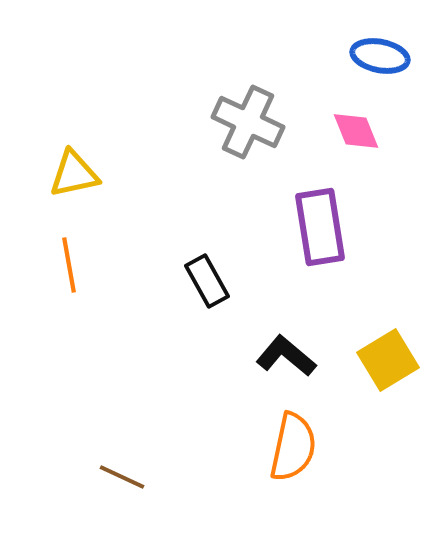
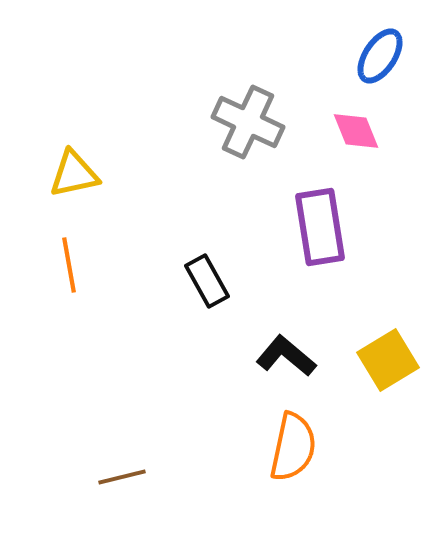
blue ellipse: rotated 68 degrees counterclockwise
brown line: rotated 39 degrees counterclockwise
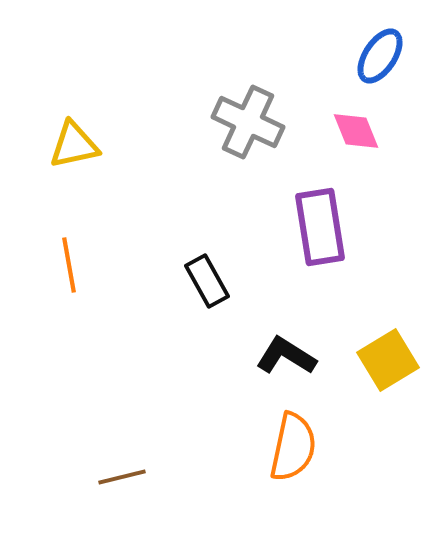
yellow triangle: moved 29 px up
black L-shape: rotated 8 degrees counterclockwise
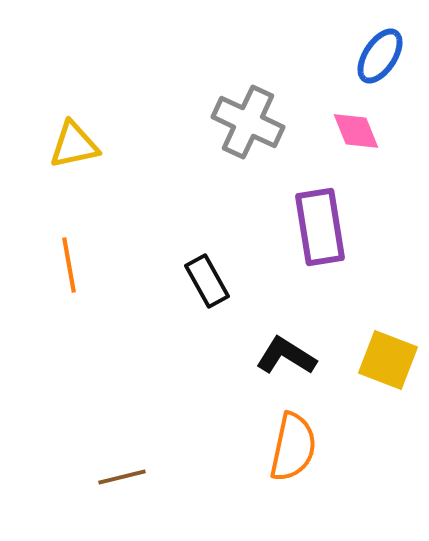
yellow square: rotated 38 degrees counterclockwise
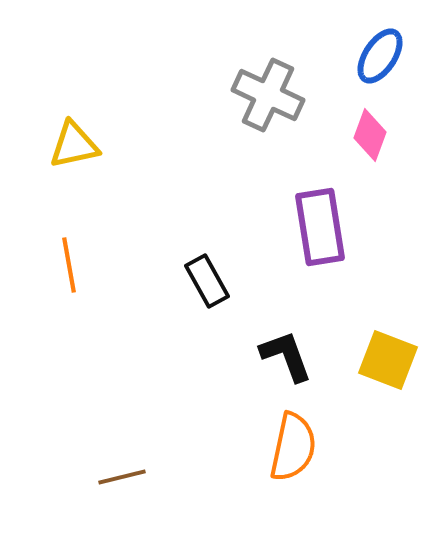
gray cross: moved 20 px right, 27 px up
pink diamond: moved 14 px right, 4 px down; rotated 42 degrees clockwise
black L-shape: rotated 38 degrees clockwise
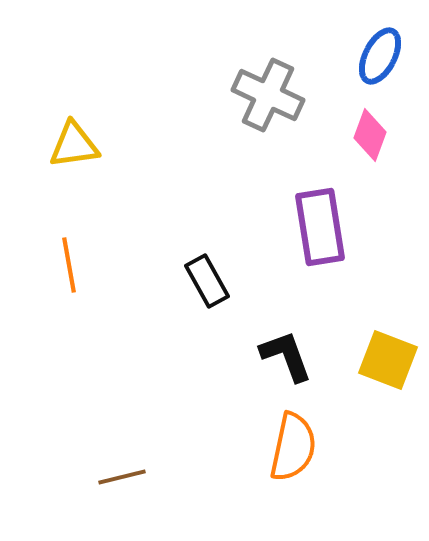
blue ellipse: rotated 6 degrees counterclockwise
yellow triangle: rotated 4 degrees clockwise
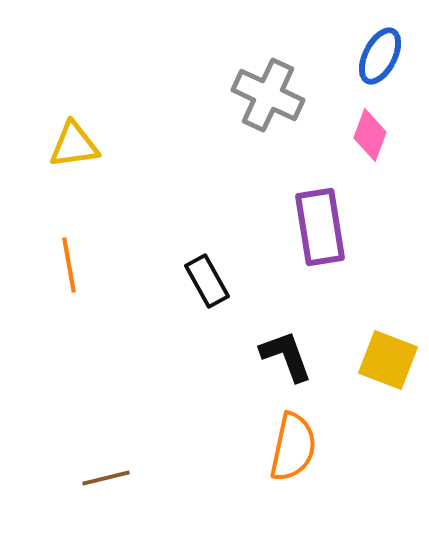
brown line: moved 16 px left, 1 px down
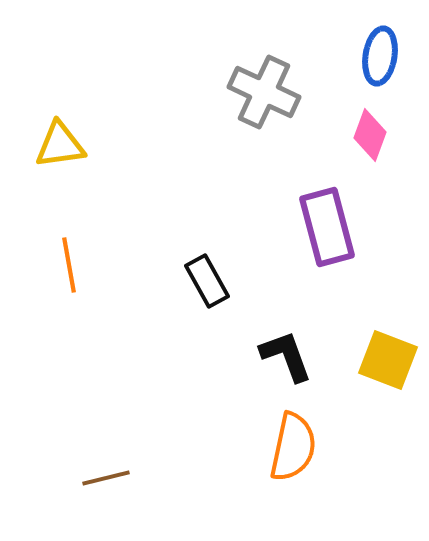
blue ellipse: rotated 18 degrees counterclockwise
gray cross: moved 4 px left, 3 px up
yellow triangle: moved 14 px left
purple rectangle: moved 7 px right; rotated 6 degrees counterclockwise
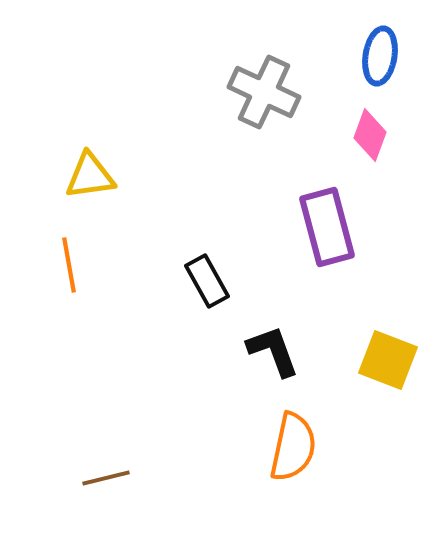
yellow triangle: moved 30 px right, 31 px down
black L-shape: moved 13 px left, 5 px up
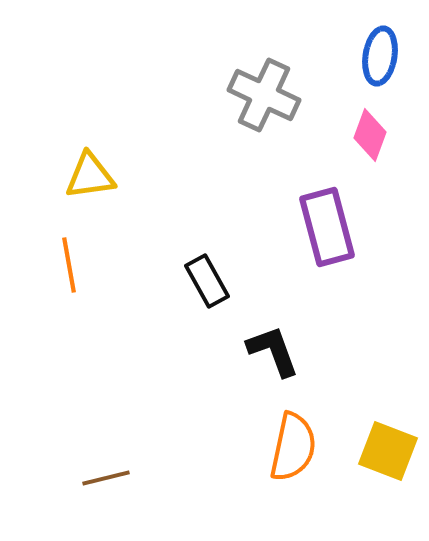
gray cross: moved 3 px down
yellow square: moved 91 px down
